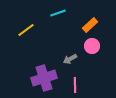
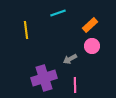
yellow line: rotated 60 degrees counterclockwise
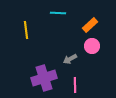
cyan line: rotated 21 degrees clockwise
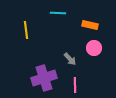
orange rectangle: rotated 56 degrees clockwise
pink circle: moved 2 px right, 2 px down
gray arrow: rotated 104 degrees counterclockwise
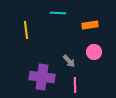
orange rectangle: rotated 21 degrees counterclockwise
pink circle: moved 4 px down
gray arrow: moved 1 px left, 2 px down
purple cross: moved 2 px left, 1 px up; rotated 25 degrees clockwise
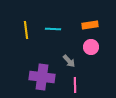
cyan line: moved 5 px left, 16 px down
pink circle: moved 3 px left, 5 px up
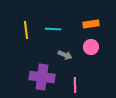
orange rectangle: moved 1 px right, 1 px up
gray arrow: moved 4 px left, 6 px up; rotated 24 degrees counterclockwise
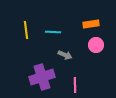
cyan line: moved 3 px down
pink circle: moved 5 px right, 2 px up
purple cross: rotated 25 degrees counterclockwise
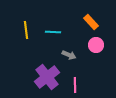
orange rectangle: moved 2 px up; rotated 56 degrees clockwise
gray arrow: moved 4 px right
purple cross: moved 5 px right; rotated 20 degrees counterclockwise
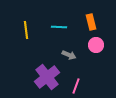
orange rectangle: rotated 28 degrees clockwise
cyan line: moved 6 px right, 5 px up
pink line: moved 1 px right, 1 px down; rotated 21 degrees clockwise
